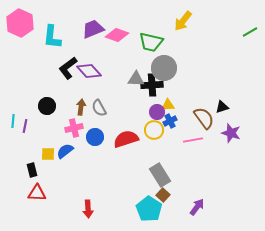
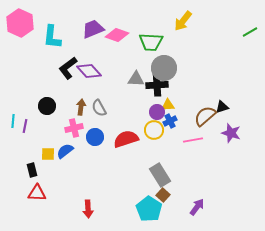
green trapezoid: rotated 10 degrees counterclockwise
black cross: moved 5 px right
brown semicircle: moved 1 px right, 2 px up; rotated 95 degrees counterclockwise
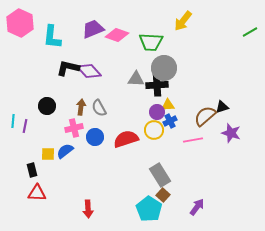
black L-shape: rotated 50 degrees clockwise
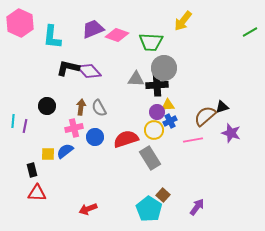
gray rectangle: moved 10 px left, 17 px up
red arrow: rotated 72 degrees clockwise
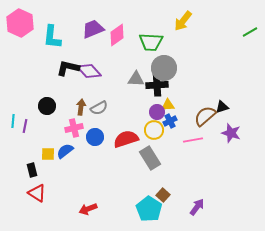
pink diamond: rotated 55 degrees counterclockwise
gray semicircle: rotated 90 degrees counterclockwise
red triangle: rotated 30 degrees clockwise
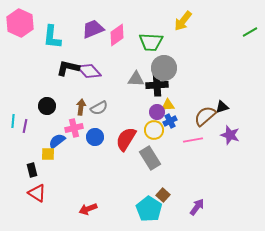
purple star: moved 1 px left, 2 px down
red semicircle: rotated 40 degrees counterclockwise
blue semicircle: moved 8 px left, 10 px up
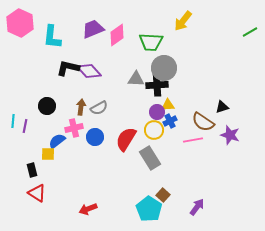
brown semicircle: moved 2 px left, 6 px down; rotated 105 degrees counterclockwise
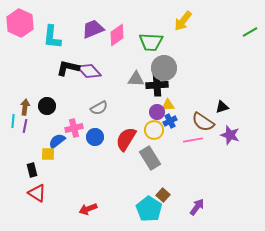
brown arrow: moved 56 px left
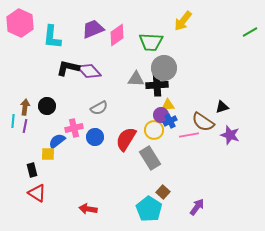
purple circle: moved 4 px right, 3 px down
pink line: moved 4 px left, 5 px up
brown square: moved 3 px up
red arrow: rotated 30 degrees clockwise
